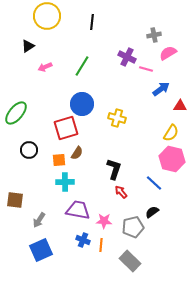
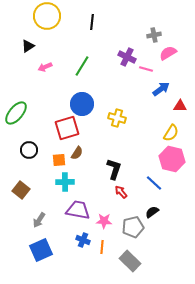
red square: moved 1 px right
brown square: moved 6 px right, 10 px up; rotated 30 degrees clockwise
orange line: moved 1 px right, 2 px down
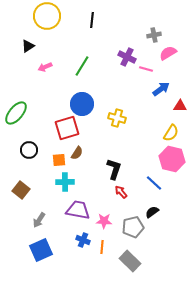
black line: moved 2 px up
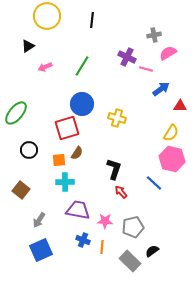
black semicircle: moved 39 px down
pink star: moved 1 px right
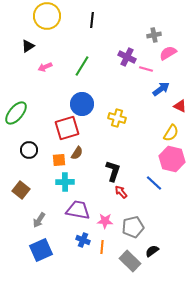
red triangle: rotated 24 degrees clockwise
black L-shape: moved 1 px left, 2 px down
